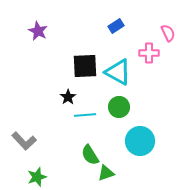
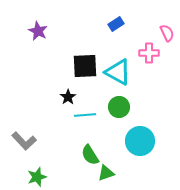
blue rectangle: moved 2 px up
pink semicircle: moved 1 px left
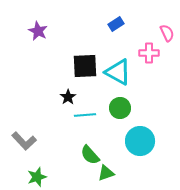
green circle: moved 1 px right, 1 px down
green semicircle: rotated 10 degrees counterclockwise
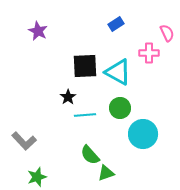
cyan circle: moved 3 px right, 7 px up
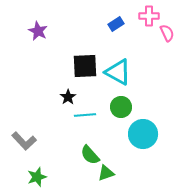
pink cross: moved 37 px up
green circle: moved 1 px right, 1 px up
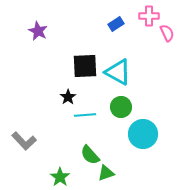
green star: moved 23 px right; rotated 18 degrees counterclockwise
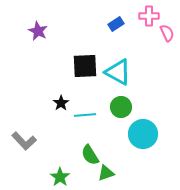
black star: moved 7 px left, 6 px down
green semicircle: rotated 10 degrees clockwise
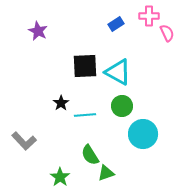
green circle: moved 1 px right, 1 px up
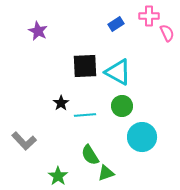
cyan circle: moved 1 px left, 3 px down
green star: moved 2 px left, 1 px up
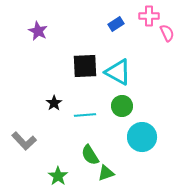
black star: moved 7 px left
